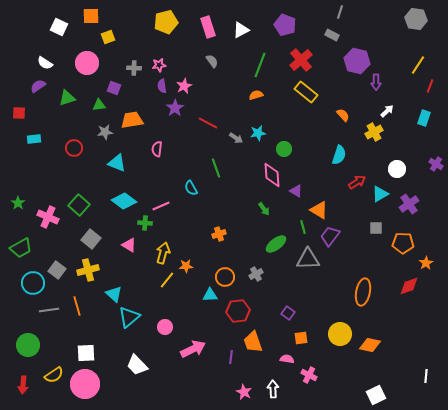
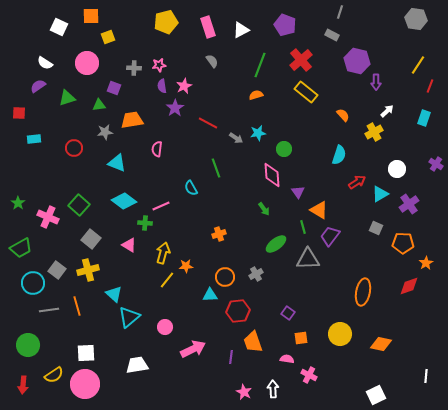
purple triangle at (296, 191): moved 2 px right, 1 px down; rotated 24 degrees clockwise
gray square at (376, 228): rotated 24 degrees clockwise
orange diamond at (370, 345): moved 11 px right, 1 px up
white trapezoid at (137, 365): rotated 125 degrees clockwise
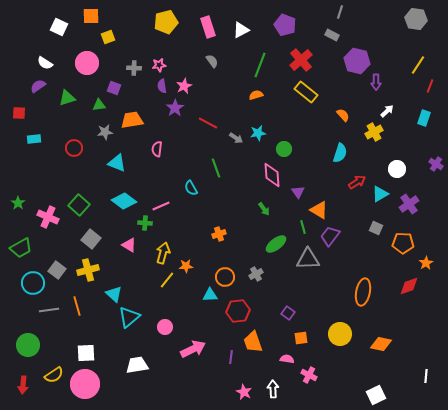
cyan semicircle at (339, 155): moved 1 px right, 2 px up
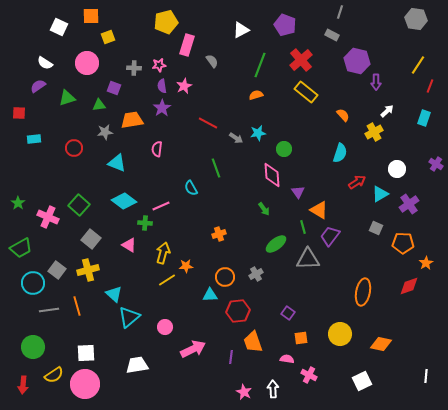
pink rectangle at (208, 27): moved 21 px left, 18 px down; rotated 35 degrees clockwise
purple star at (175, 108): moved 13 px left
yellow line at (167, 280): rotated 18 degrees clockwise
green circle at (28, 345): moved 5 px right, 2 px down
white square at (376, 395): moved 14 px left, 14 px up
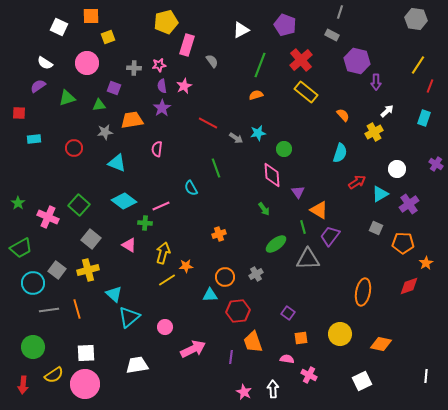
orange line at (77, 306): moved 3 px down
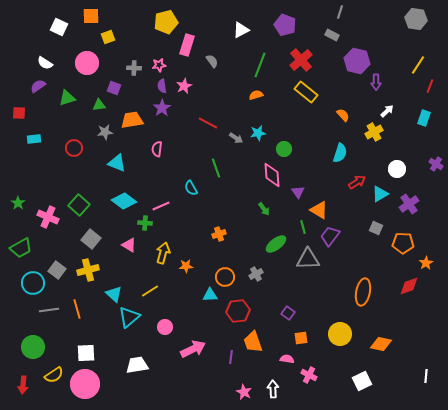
yellow line at (167, 280): moved 17 px left, 11 px down
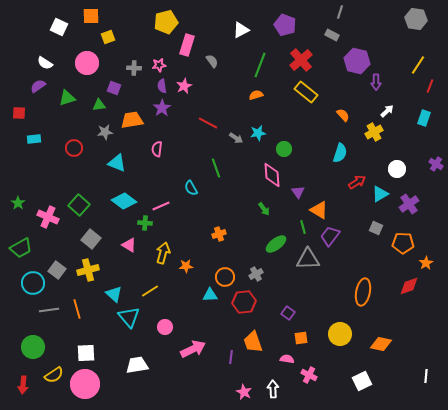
red hexagon at (238, 311): moved 6 px right, 9 px up
cyan triangle at (129, 317): rotated 30 degrees counterclockwise
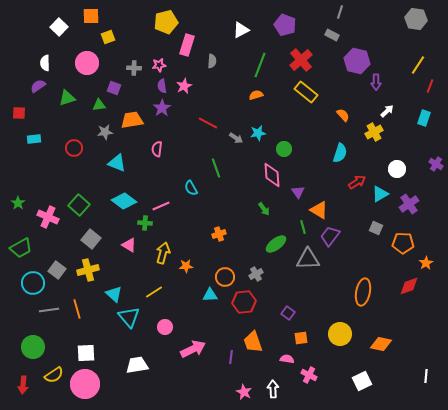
white square at (59, 27): rotated 18 degrees clockwise
gray semicircle at (212, 61): rotated 40 degrees clockwise
white semicircle at (45, 63): rotated 56 degrees clockwise
yellow line at (150, 291): moved 4 px right, 1 px down
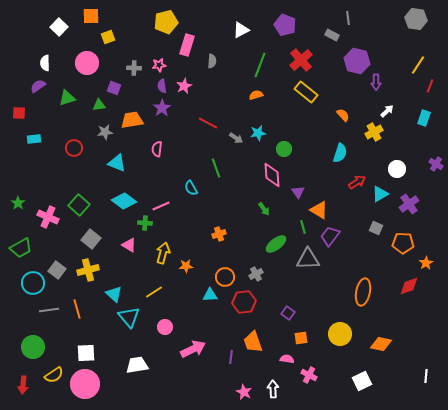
gray line at (340, 12): moved 8 px right, 6 px down; rotated 24 degrees counterclockwise
